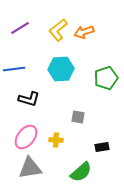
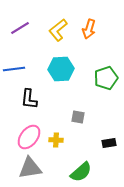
orange arrow: moved 5 px right, 3 px up; rotated 54 degrees counterclockwise
black L-shape: rotated 80 degrees clockwise
pink ellipse: moved 3 px right
black rectangle: moved 7 px right, 4 px up
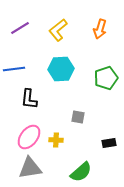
orange arrow: moved 11 px right
